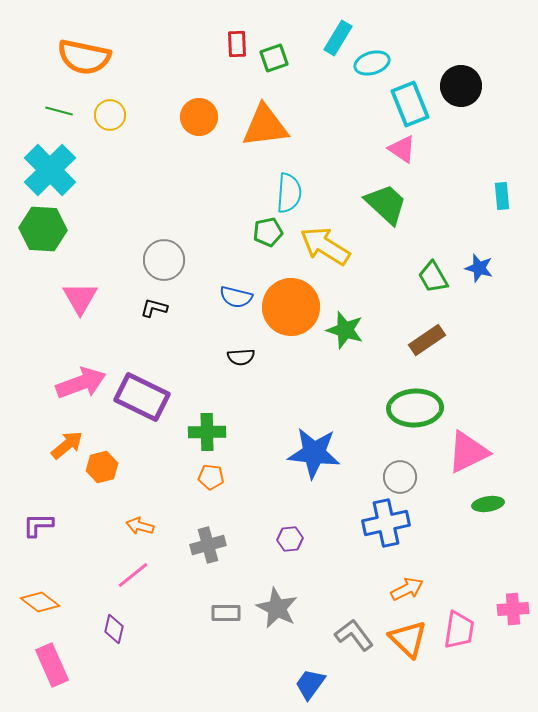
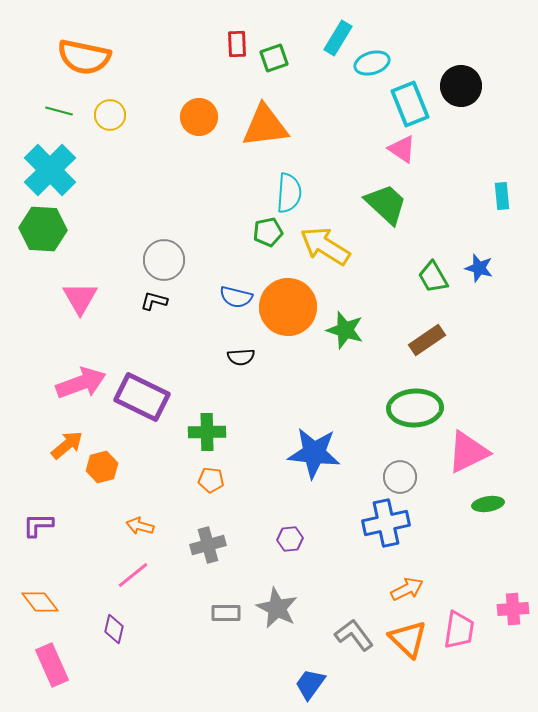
orange circle at (291, 307): moved 3 px left
black L-shape at (154, 308): moved 7 px up
orange pentagon at (211, 477): moved 3 px down
orange diamond at (40, 602): rotated 15 degrees clockwise
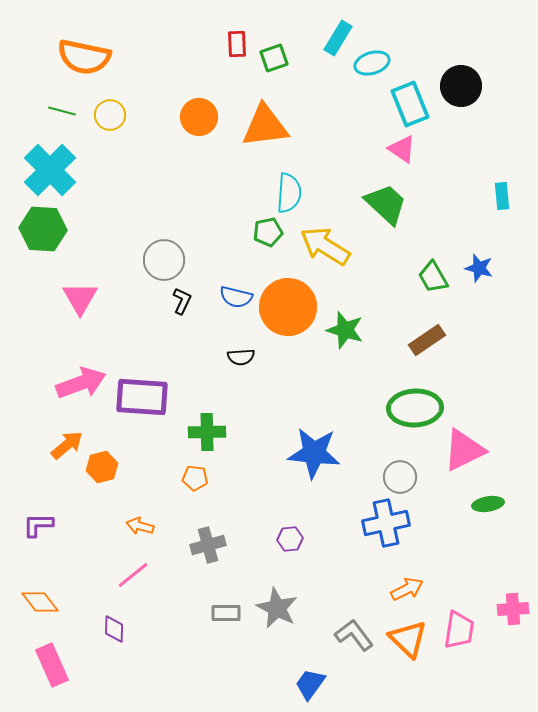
green line at (59, 111): moved 3 px right
black L-shape at (154, 301): moved 28 px right; rotated 100 degrees clockwise
purple rectangle at (142, 397): rotated 22 degrees counterclockwise
pink triangle at (468, 452): moved 4 px left, 2 px up
orange pentagon at (211, 480): moved 16 px left, 2 px up
purple diamond at (114, 629): rotated 12 degrees counterclockwise
